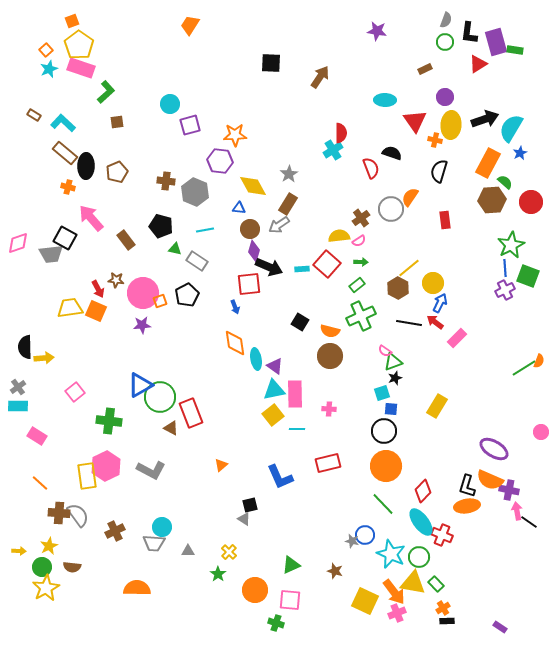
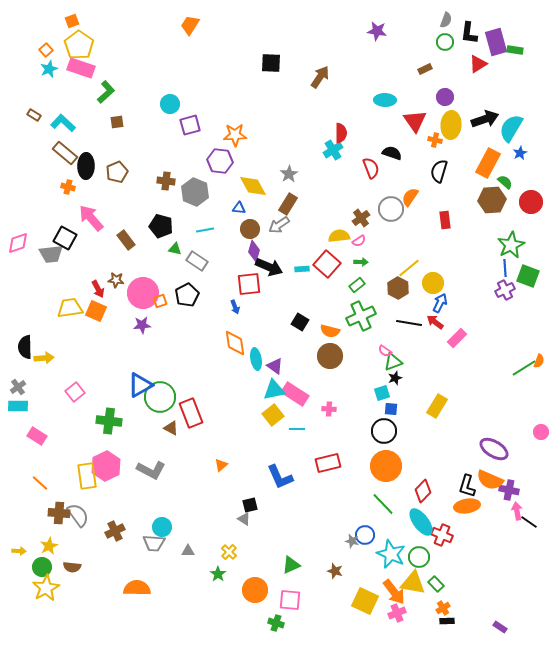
pink rectangle at (295, 394): rotated 56 degrees counterclockwise
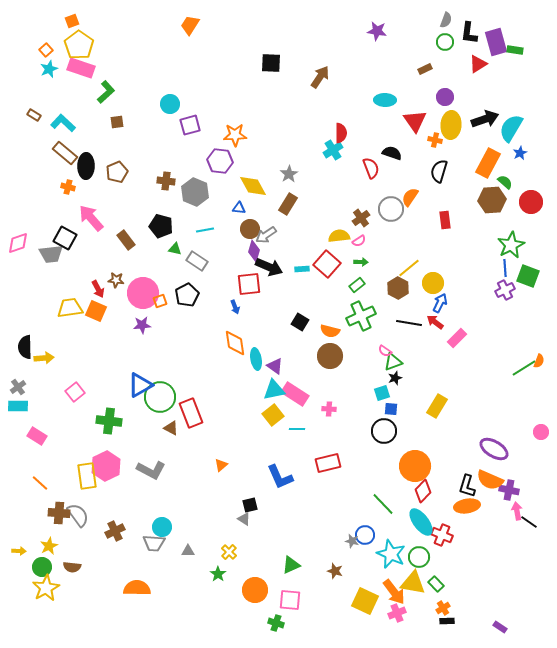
gray arrow at (279, 225): moved 13 px left, 10 px down
orange circle at (386, 466): moved 29 px right
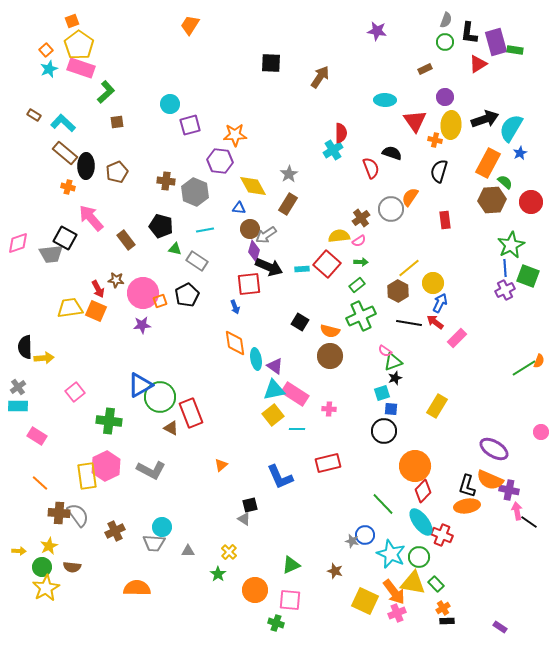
brown hexagon at (398, 288): moved 3 px down
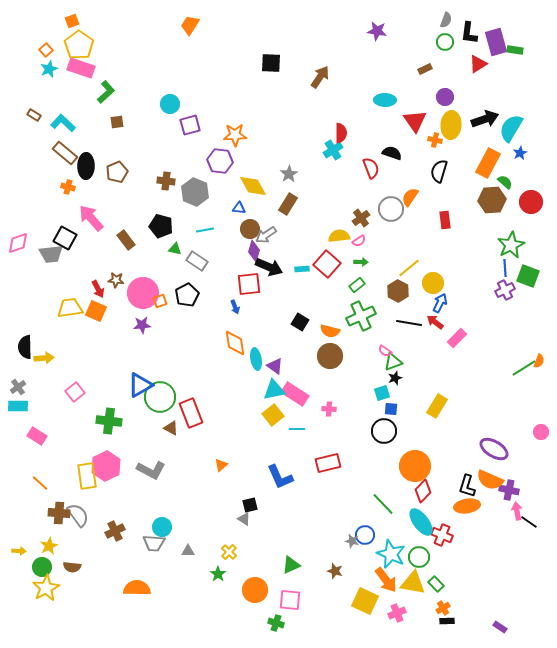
orange arrow at (394, 592): moved 8 px left, 12 px up
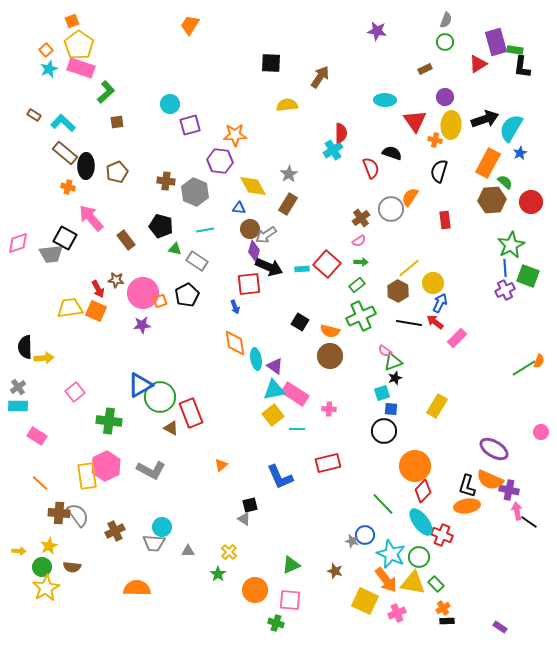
black L-shape at (469, 33): moved 53 px right, 34 px down
yellow semicircle at (339, 236): moved 52 px left, 131 px up
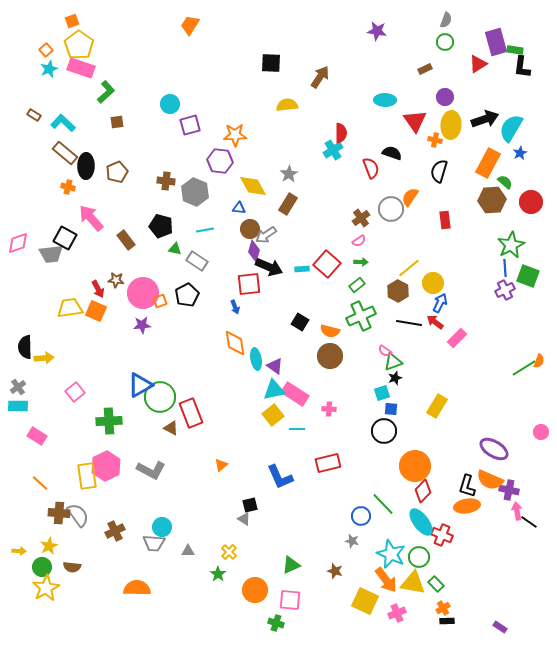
green cross at (109, 421): rotated 10 degrees counterclockwise
blue circle at (365, 535): moved 4 px left, 19 px up
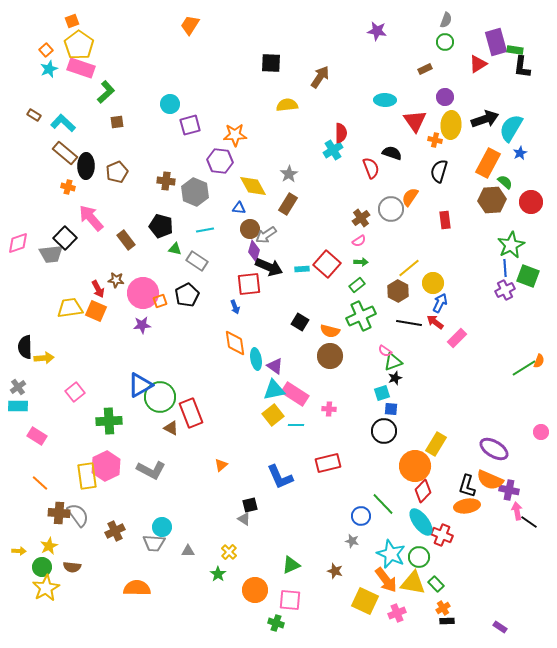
black square at (65, 238): rotated 15 degrees clockwise
yellow rectangle at (437, 406): moved 1 px left, 38 px down
cyan line at (297, 429): moved 1 px left, 4 px up
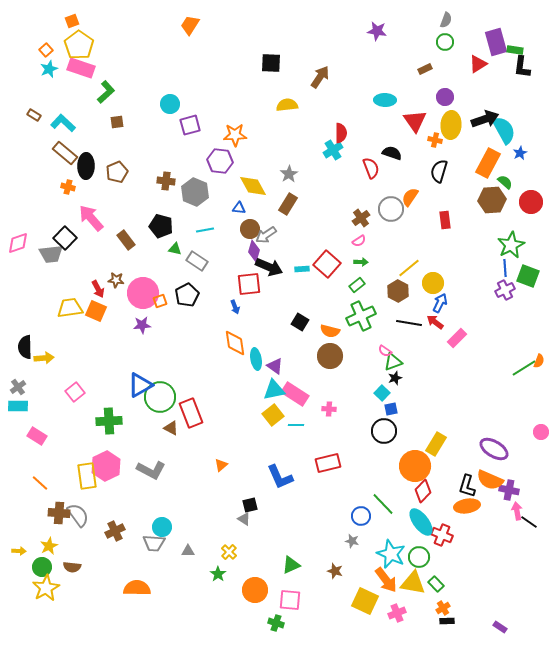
cyan semicircle at (511, 128): moved 7 px left, 2 px down; rotated 120 degrees clockwise
cyan square at (382, 393): rotated 28 degrees counterclockwise
blue square at (391, 409): rotated 16 degrees counterclockwise
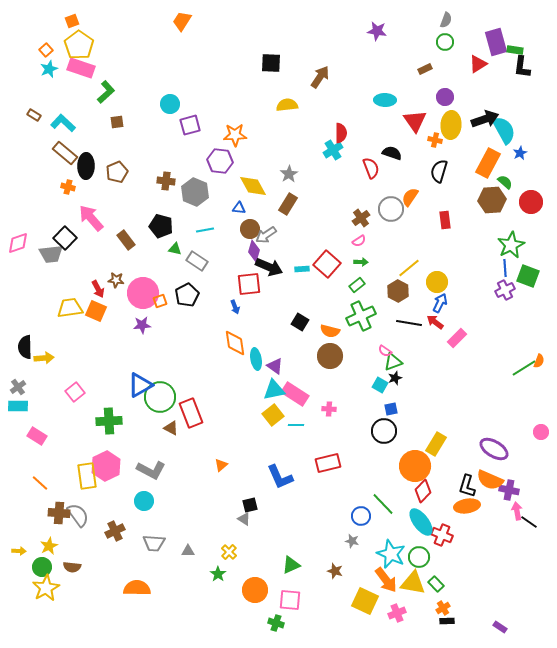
orange trapezoid at (190, 25): moved 8 px left, 4 px up
yellow circle at (433, 283): moved 4 px right, 1 px up
cyan square at (382, 393): moved 2 px left, 8 px up; rotated 14 degrees counterclockwise
cyan circle at (162, 527): moved 18 px left, 26 px up
